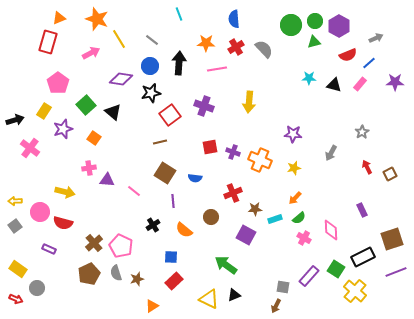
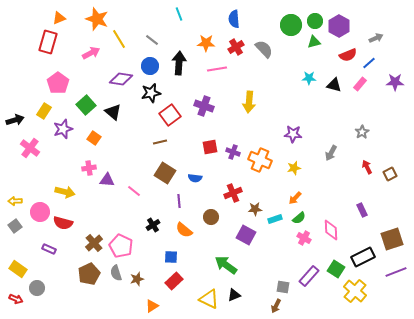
purple line at (173, 201): moved 6 px right
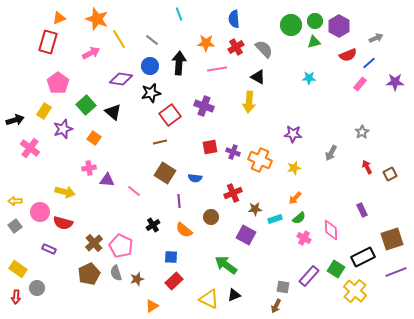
black triangle at (334, 85): moved 76 px left, 8 px up; rotated 14 degrees clockwise
red arrow at (16, 299): moved 2 px up; rotated 72 degrees clockwise
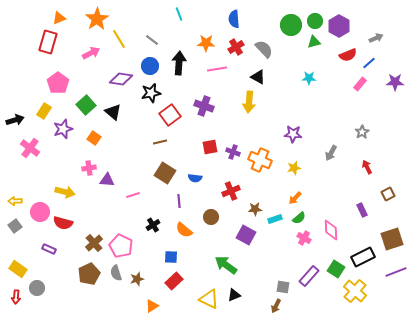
orange star at (97, 19): rotated 20 degrees clockwise
brown square at (390, 174): moved 2 px left, 20 px down
pink line at (134, 191): moved 1 px left, 4 px down; rotated 56 degrees counterclockwise
red cross at (233, 193): moved 2 px left, 2 px up
